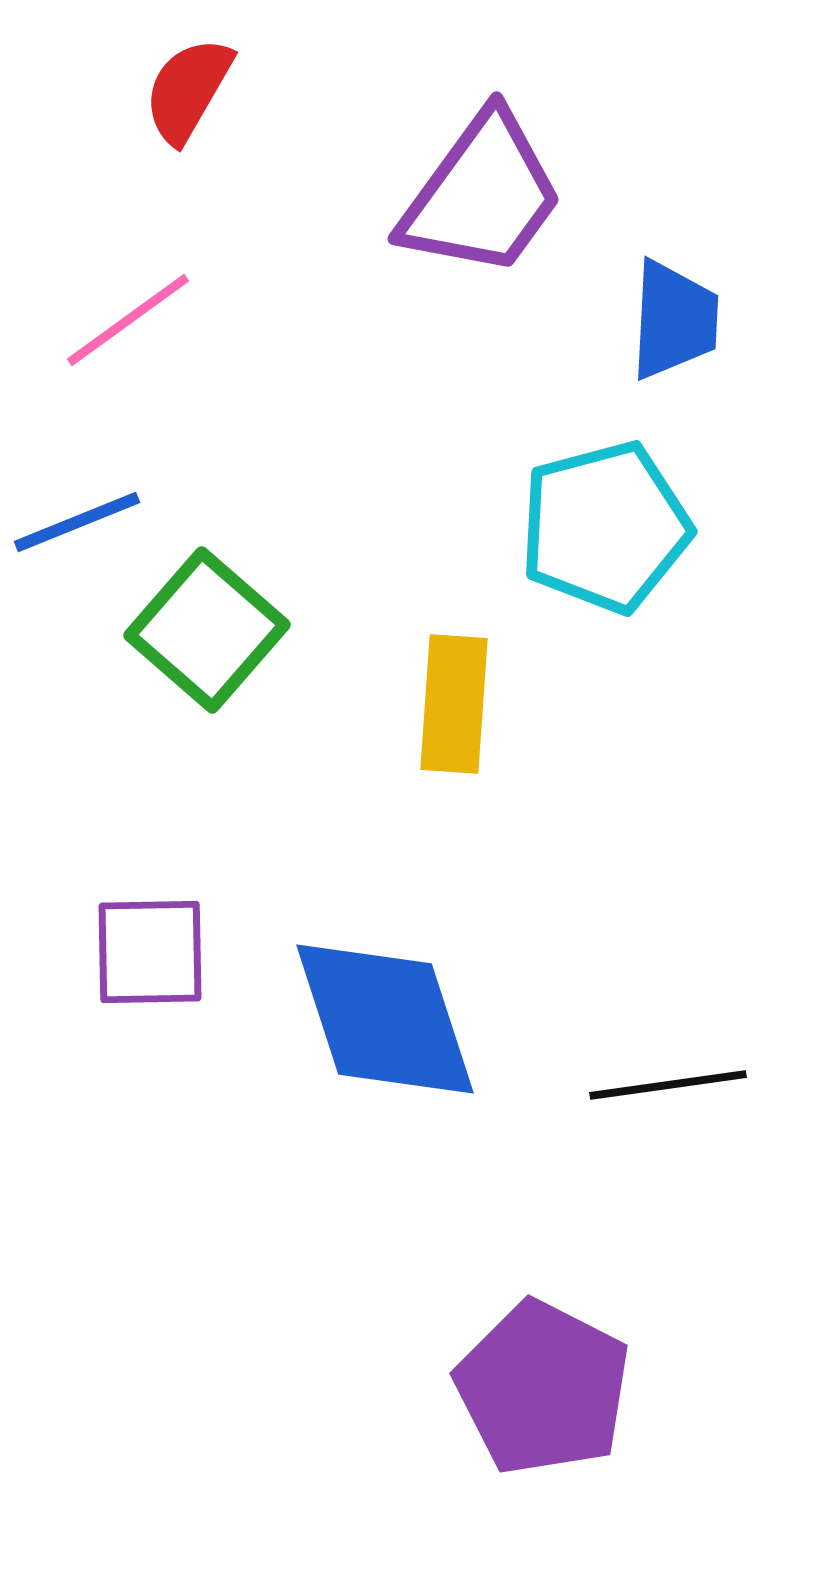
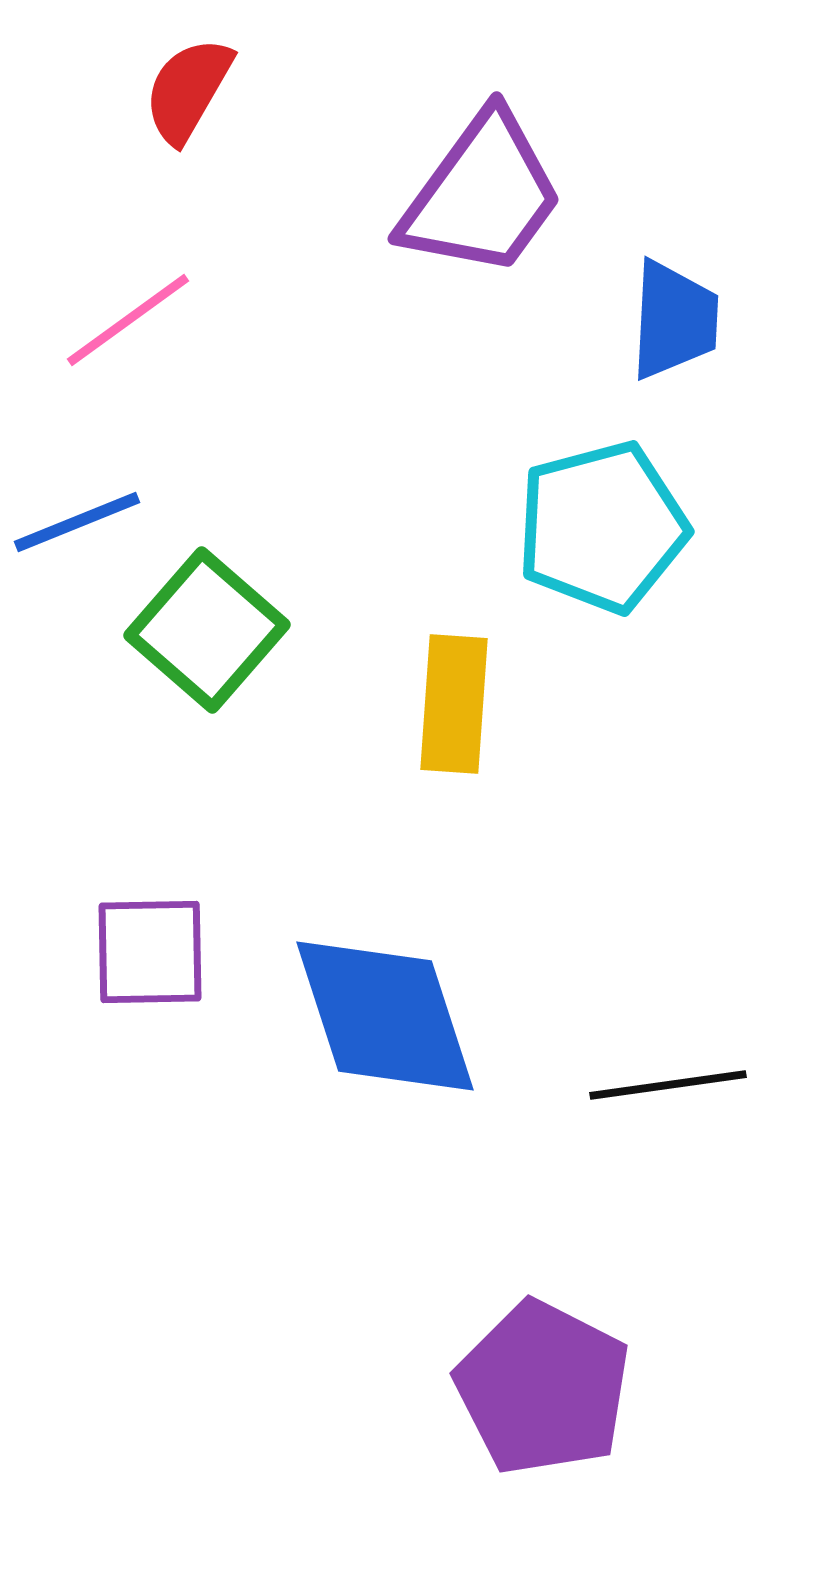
cyan pentagon: moved 3 px left
blue diamond: moved 3 px up
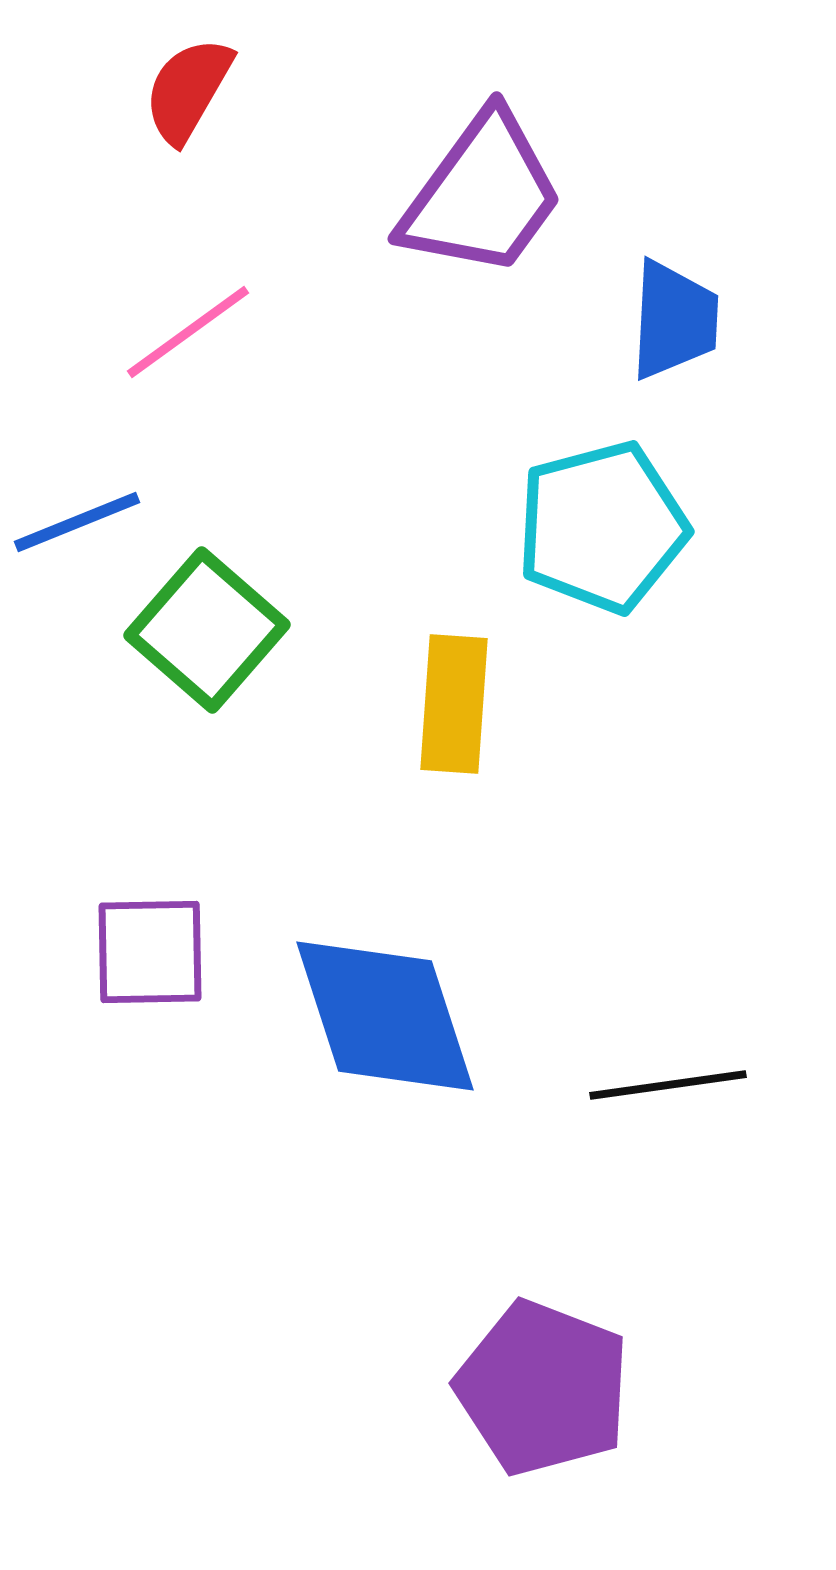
pink line: moved 60 px right, 12 px down
purple pentagon: rotated 6 degrees counterclockwise
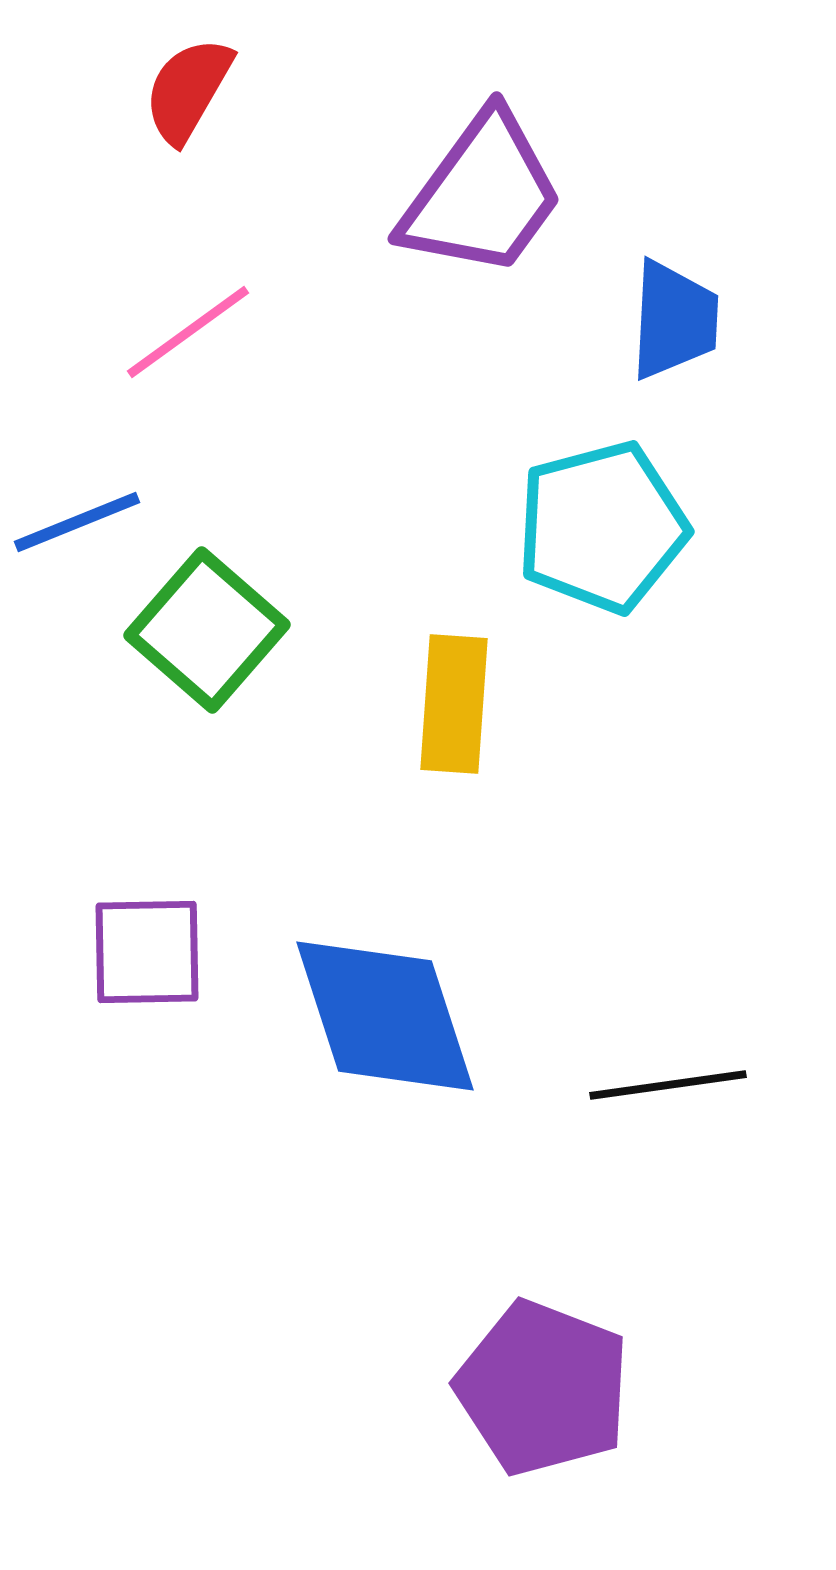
purple square: moved 3 px left
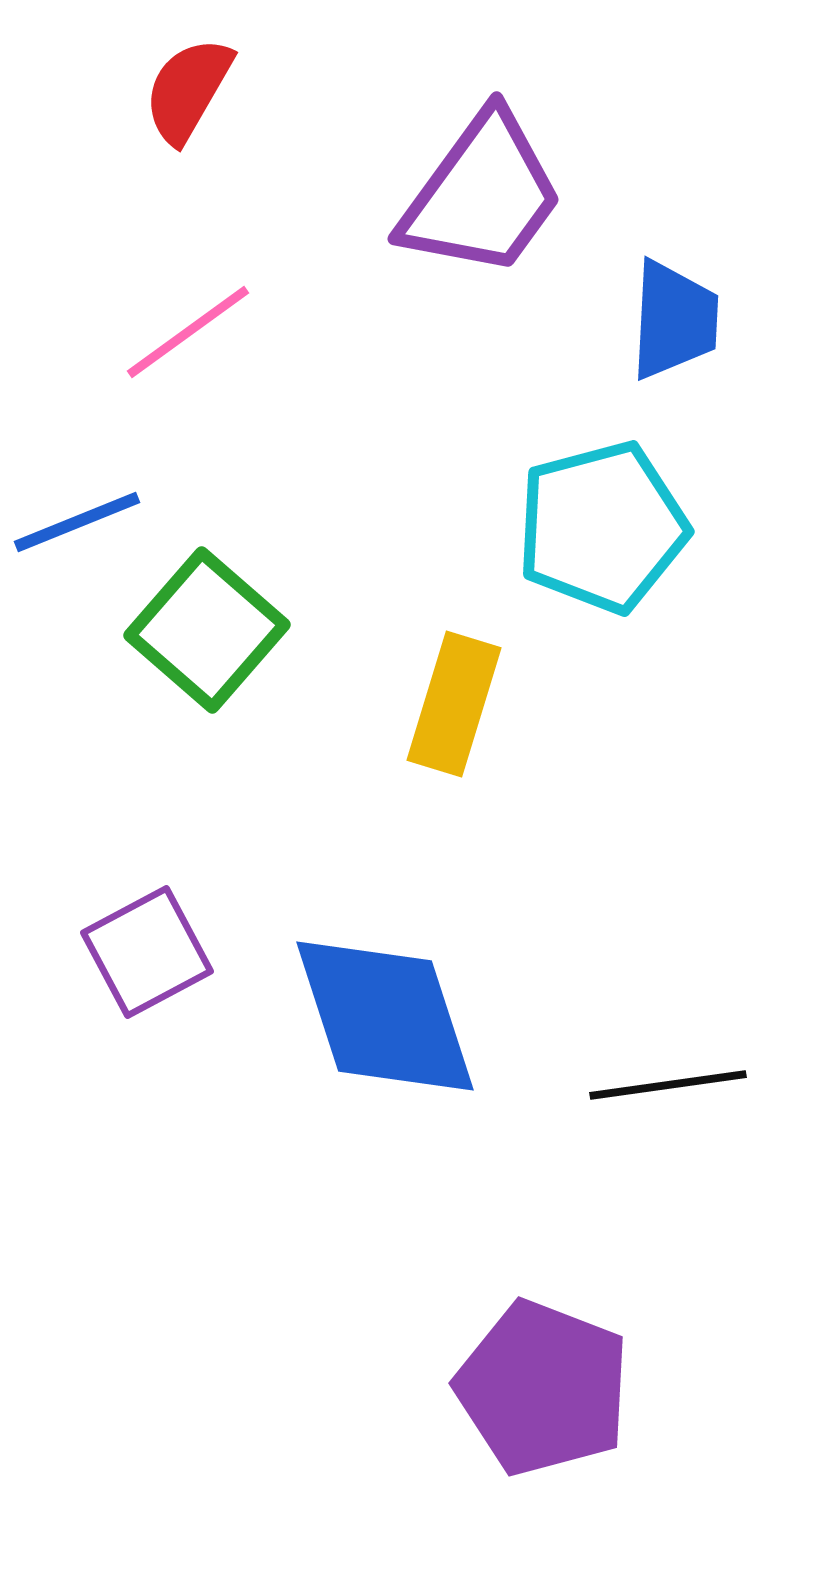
yellow rectangle: rotated 13 degrees clockwise
purple square: rotated 27 degrees counterclockwise
